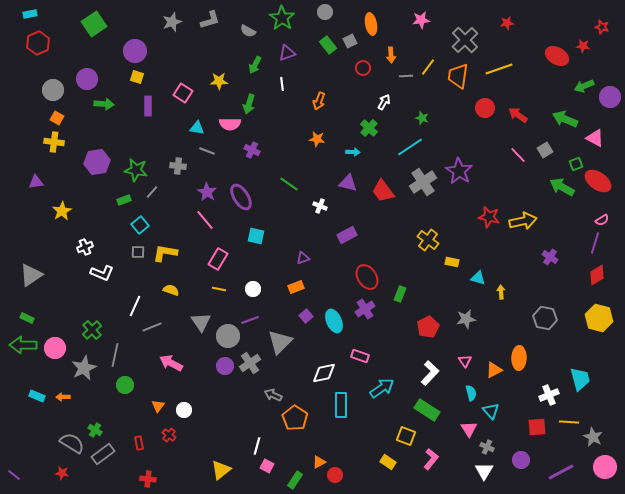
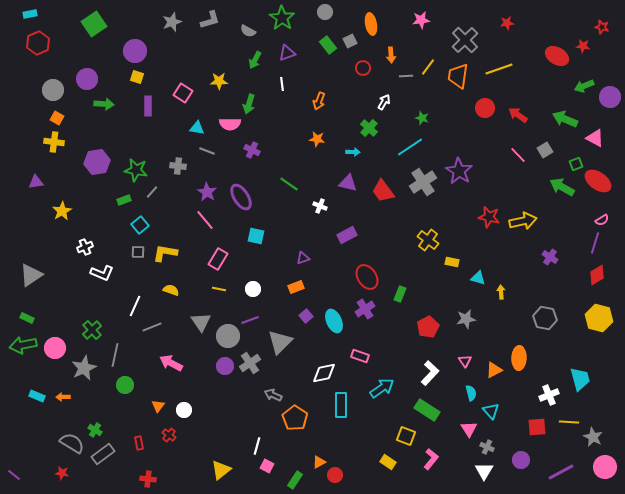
green arrow at (255, 65): moved 5 px up
green arrow at (23, 345): rotated 12 degrees counterclockwise
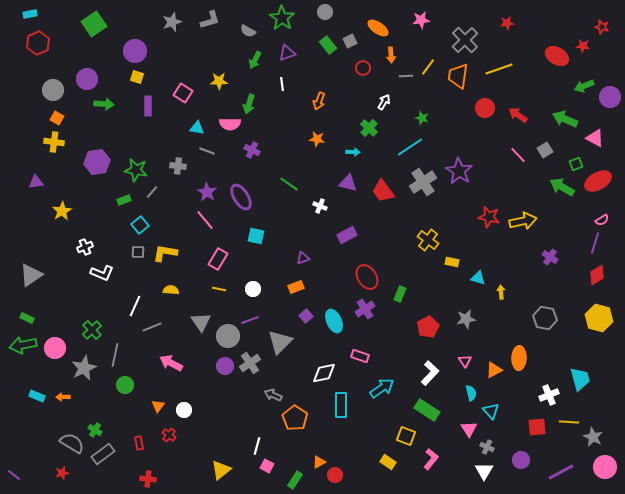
orange ellipse at (371, 24): moved 7 px right, 4 px down; rotated 45 degrees counterclockwise
red ellipse at (598, 181): rotated 64 degrees counterclockwise
yellow semicircle at (171, 290): rotated 14 degrees counterclockwise
red star at (62, 473): rotated 24 degrees counterclockwise
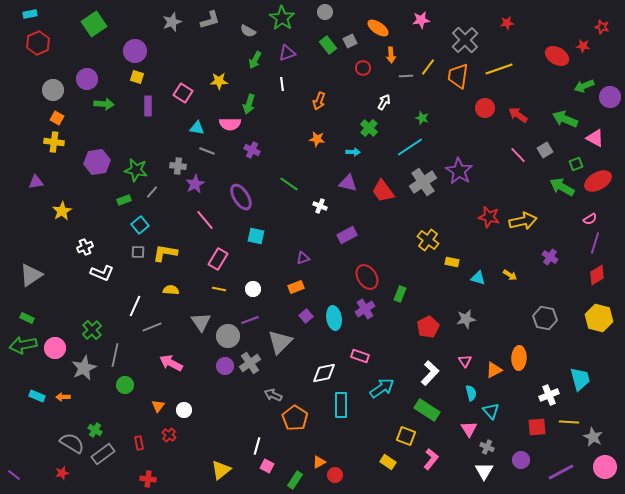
purple star at (207, 192): moved 12 px left, 8 px up; rotated 12 degrees clockwise
pink semicircle at (602, 220): moved 12 px left, 1 px up
yellow arrow at (501, 292): moved 9 px right, 17 px up; rotated 128 degrees clockwise
cyan ellipse at (334, 321): moved 3 px up; rotated 15 degrees clockwise
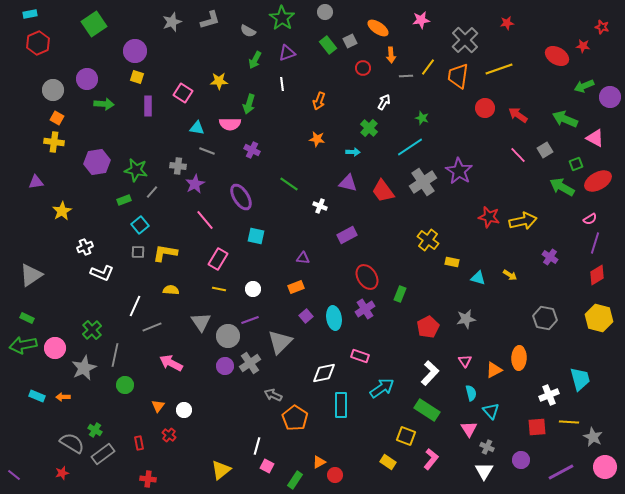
purple triangle at (303, 258): rotated 24 degrees clockwise
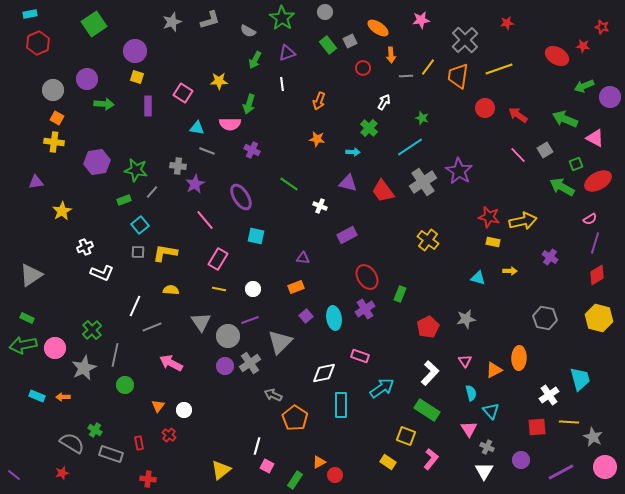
yellow rectangle at (452, 262): moved 41 px right, 20 px up
yellow arrow at (510, 275): moved 4 px up; rotated 32 degrees counterclockwise
white cross at (549, 395): rotated 12 degrees counterclockwise
gray rectangle at (103, 454): moved 8 px right; rotated 55 degrees clockwise
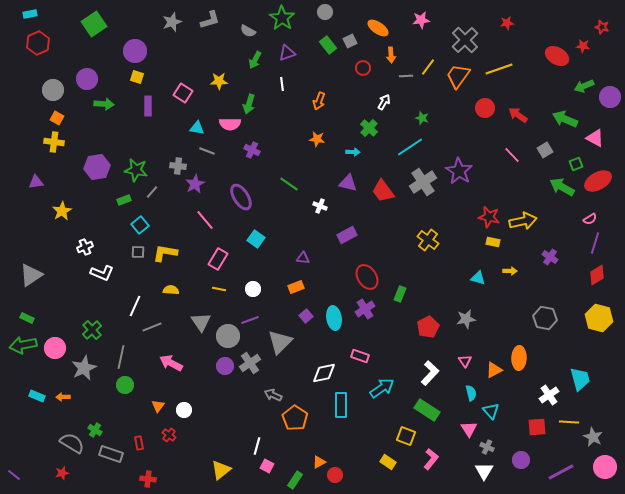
orange trapezoid at (458, 76): rotated 28 degrees clockwise
pink line at (518, 155): moved 6 px left
purple hexagon at (97, 162): moved 5 px down
cyan square at (256, 236): moved 3 px down; rotated 24 degrees clockwise
gray line at (115, 355): moved 6 px right, 2 px down
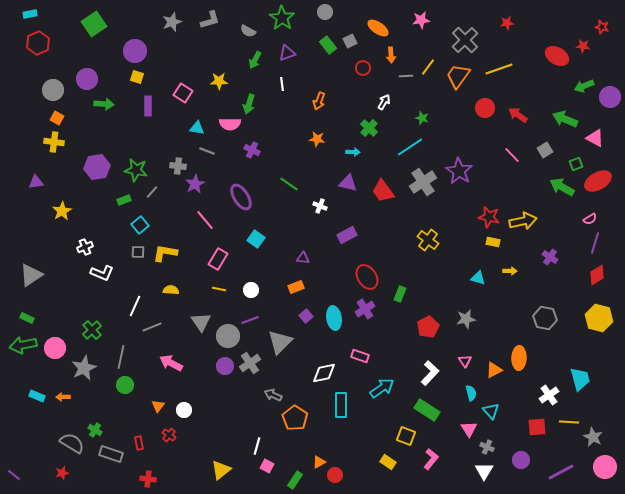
white circle at (253, 289): moved 2 px left, 1 px down
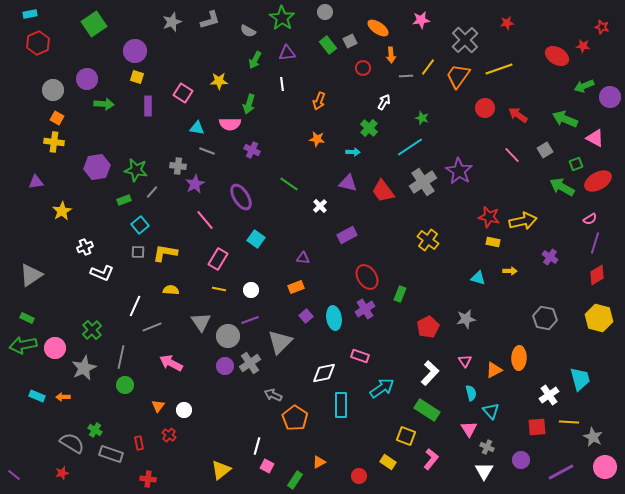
purple triangle at (287, 53): rotated 12 degrees clockwise
white cross at (320, 206): rotated 24 degrees clockwise
red circle at (335, 475): moved 24 px right, 1 px down
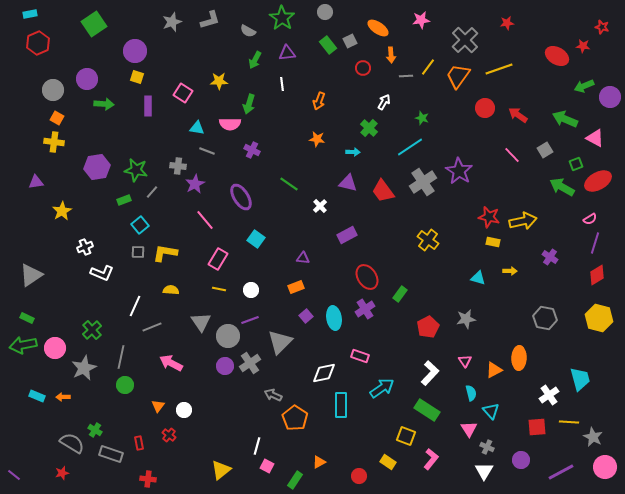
green rectangle at (400, 294): rotated 14 degrees clockwise
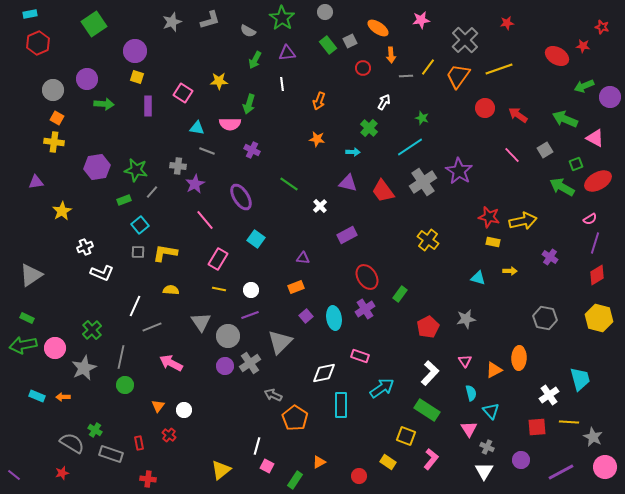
purple line at (250, 320): moved 5 px up
